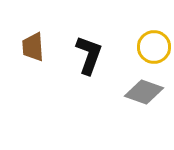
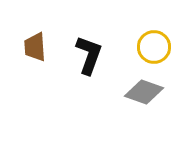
brown trapezoid: moved 2 px right
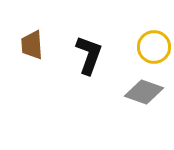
brown trapezoid: moved 3 px left, 2 px up
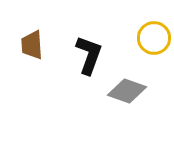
yellow circle: moved 9 px up
gray diamond: moved 17 px left, 1 px up
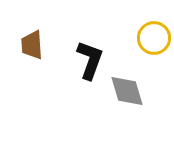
black L-shape: moved 1 px right, 5 px down
gray diamond: rotated 54 degrees clockwise
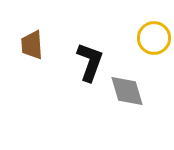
black L-shape: moved 2 px down
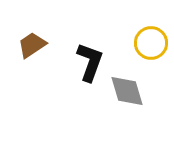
yellow circle: moved 3 px left, 5 px down
brown trapezoid: rotated 60 degrees clockwise
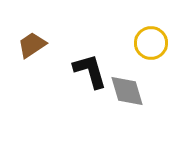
black L-shape: moved 9 px down; rotated 36 degrees counterclockwise
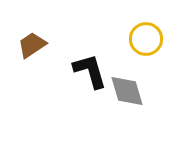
yellow circle: moved 5 px left, 4 px up
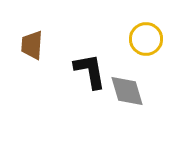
brown trapezoid: rotated 52 degrees counterclockwise
black L-shape: rotated 6 degrees clockwise
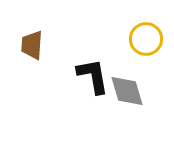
black L-shape: moved 3 px right, 5 px down
